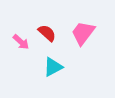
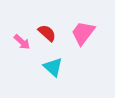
pink arrow: moved 1 px right
cyan triangle: rotated 50 degrees counterclockwise
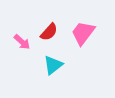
red semicircle: moved 2 px right, 1 px up; rotated 90 degrees clockwise
cyan triangle: moved 2 px up; rotated 40 degrees clockwise
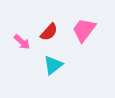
pink trapezoid: moved 1 px right, 3 px up
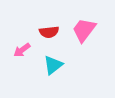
red semicircle: rotated 42 degrees clockwise
pink arrow: moved 8 px down; rotated 102 degrees clockwise
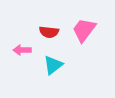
red semicircle: rotated 12 degrees clockwise
pink arrow: rotated 36 degrees clockwise
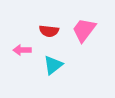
red semicircle: moved 1 px up
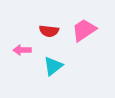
pink trapezoid: rotated 20 degrees clockwise
cyan triangle: moved 1 px down
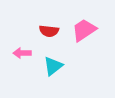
pink arrow: moved 3 px down
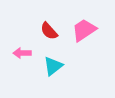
red semicircle: rotated 42 degrees clockwise
